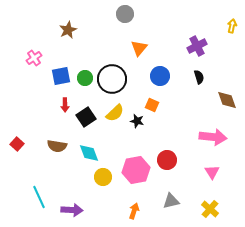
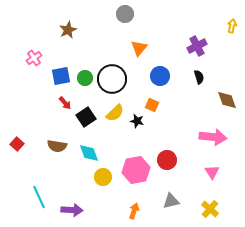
red arrow: moved 2 px up; rotated 40 degrees counterclockwise
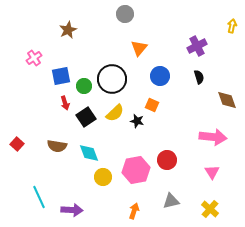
green circle: moved 1 px left, 8 px down
red arrow: rotated 24 degrees clockwise
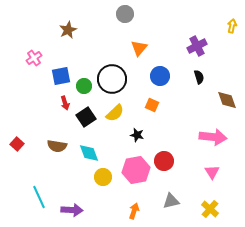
black star: moved 14 px down
red circle: moved 3 px left, 1 px down
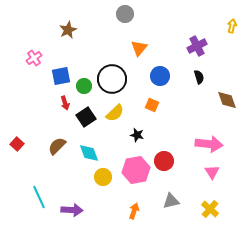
pink arrow: moved 4 px left, 7 px down
brown semicircle: rotated 126 degrees clockwise
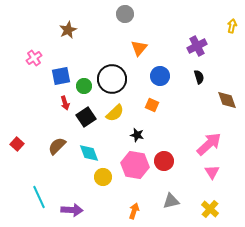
pink arrow: rotated 48 degrees counterclockwise
pink hexagon: moved 1 px left, 5 px up; rotated 20 degrees clockwise
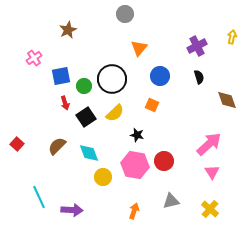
yellow arrow: moved 11 px down
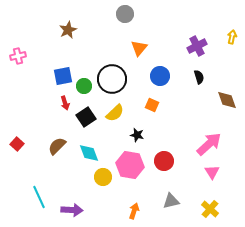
pink cross: moved 16 px left, 2 px up; rotated 21 degrees clockwise
blue square: moved 2 px right
pink hexagon: moved 5 px left
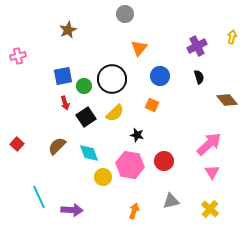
brown diamond: rotated 20 degrees counterclockwise
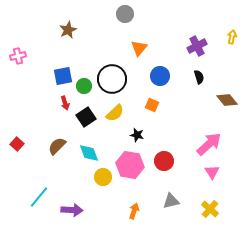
cyan line: rotated 65 degrees clockwise
